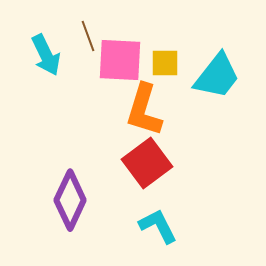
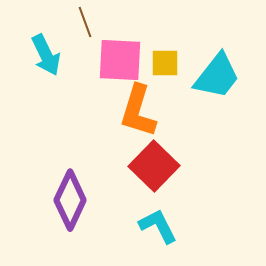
brown line: moved 3 px left, 14 px up
orange L-shape: moved 6 px left, 1 px down
red square: moved 7 px right, 3 px down; rotated 9 degrees counterclockwise
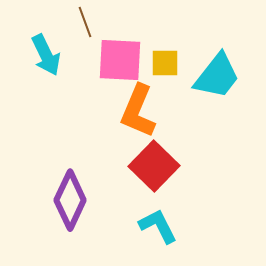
orange L-shape: rotated 6 degrees clockwise
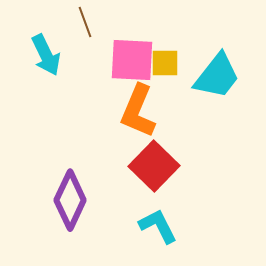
pink square: moved 12 px right
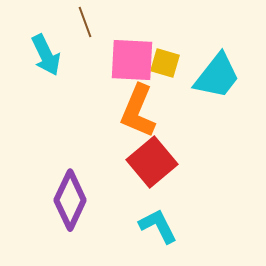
yellow square: rotated 16 degrees clockwise
red square: moved 2 px left, 4 px up; rotated 6 degrees clockwise
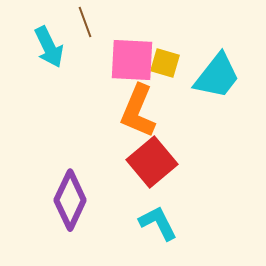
cyan arrow: moved 3 px right, 8 px up
cyan L-shape: moved 3 px up
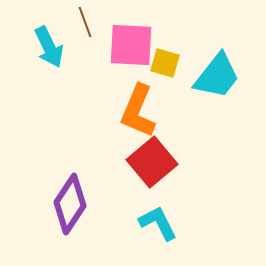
pink square: moved 1 px left, 15 px up
purple diamond: moved 4 px down; rotated 8 degrees clockwise
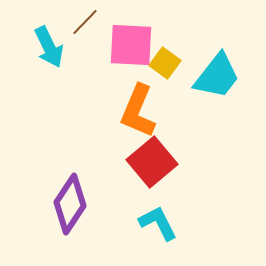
brown line: rotated 64 degrees clockwise
yellow square: rotated 20 degrees clockwise
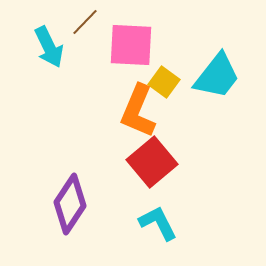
yellow square: moved 1 px left, 19 px down
